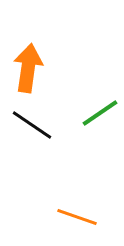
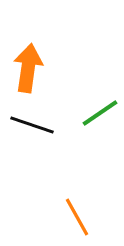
black line: rotated 15 degrees counterclockwise
orange line: rotated 42 degrees clockwise
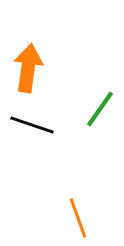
green line: moved 4 px up; rotated 21 degrees counterclockwise
orange line: moved 1 px right, 1 px down; rotated 9 degrees clockwise
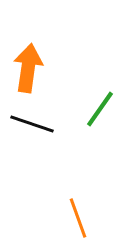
black line: moved 1 px up
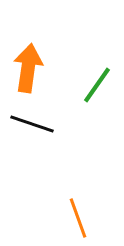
green line: moved 3 px left, 24 px up
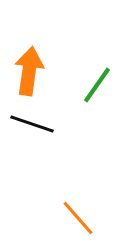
orange arrow: moved 1 px right, 3 px down
orange line: rotated 21 degrees counterclockwise
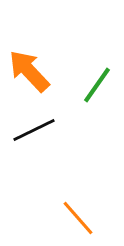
orange arrow: rotated 51 degrees counterclockwise
black line: moved 2 px right, 6 px down; rotated 45 degrees counterclockwise
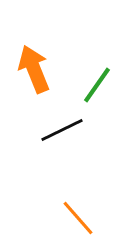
orange arrow: moved 5 px right, 2 px up; rotated 21 degrees clockwise
black line: moved 28 px right
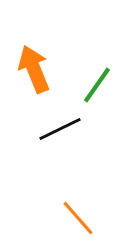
black line: moved 2 px left, 1 px up
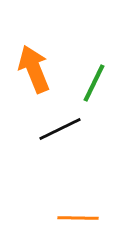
green line: moved 3 px left, 2 px up; rotated 9 degrees counterclockwise
orange line: rotated 48 degrees counterclockwise
